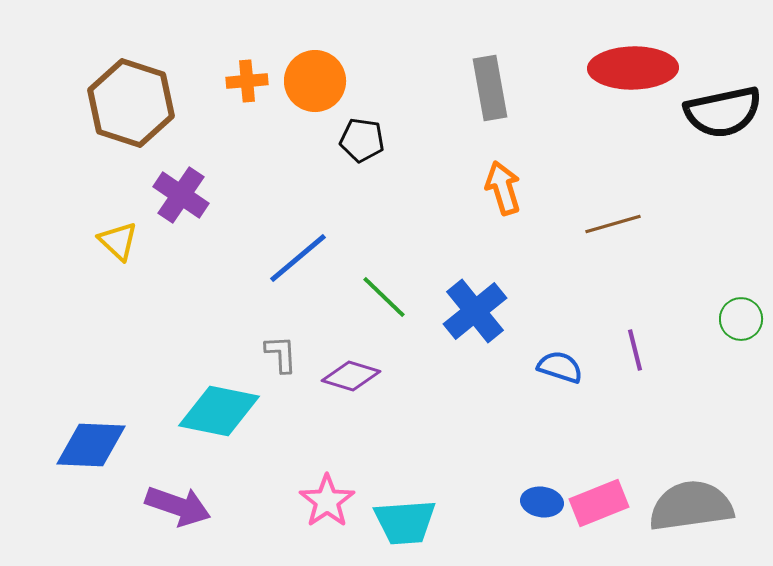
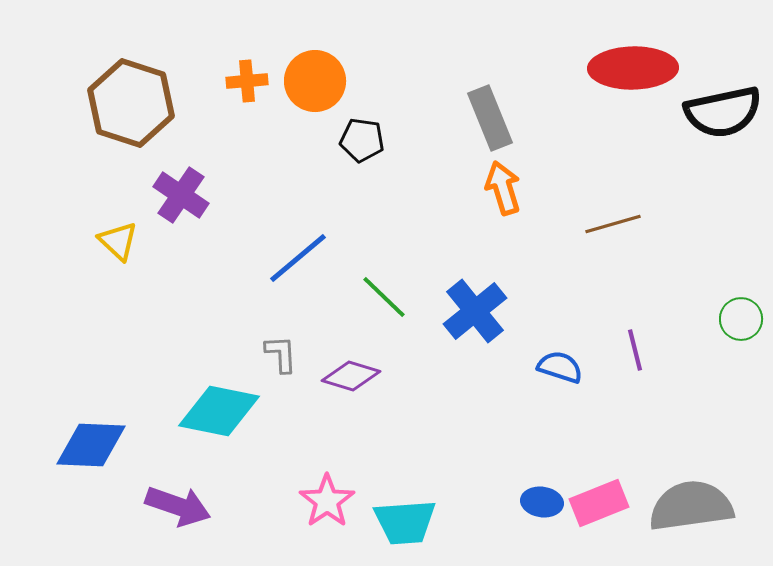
gray rectangle: moved 30 px down; rotated 12 degrees counterclockwise
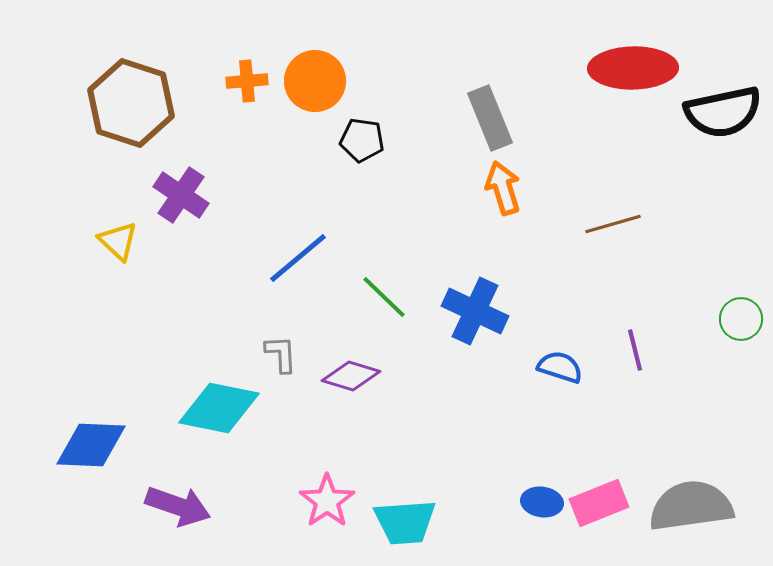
blue cross: rotated 26 degrees counterclockwise
cyan diamond: moved 3 px up
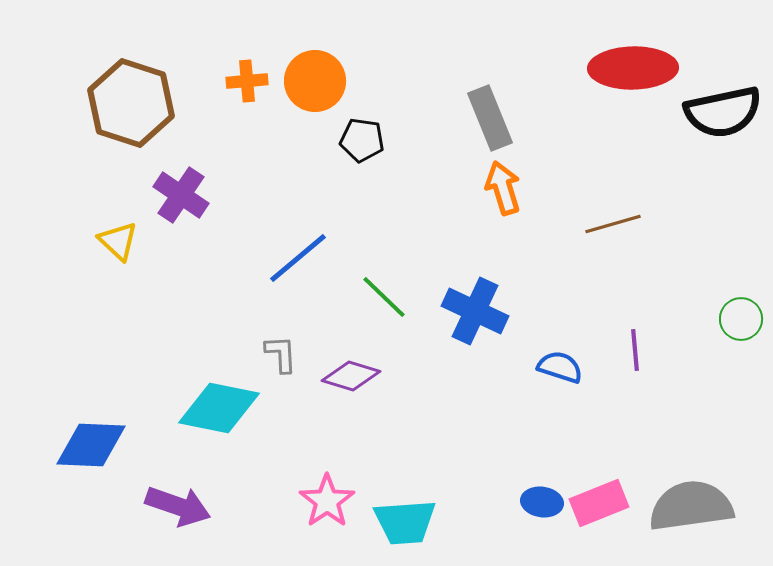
purple line: rotated 9 degrees clockwise
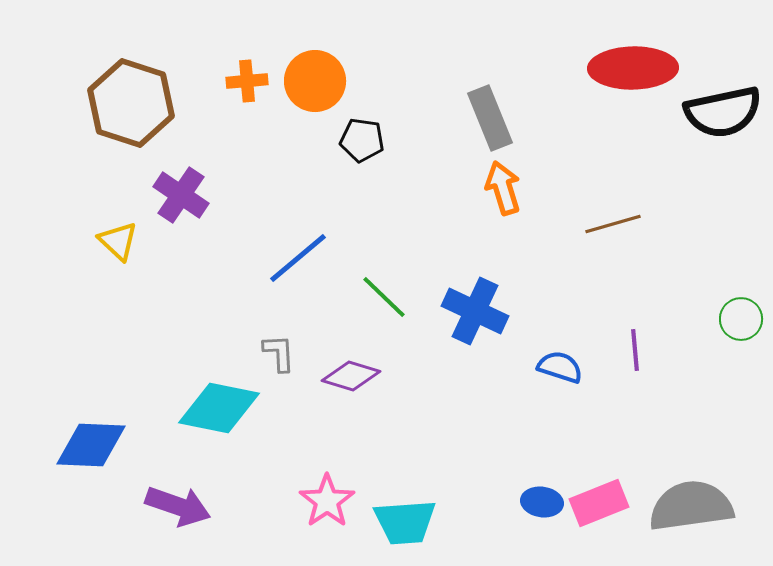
gray L-shape: moved 2 px left, 1 px up
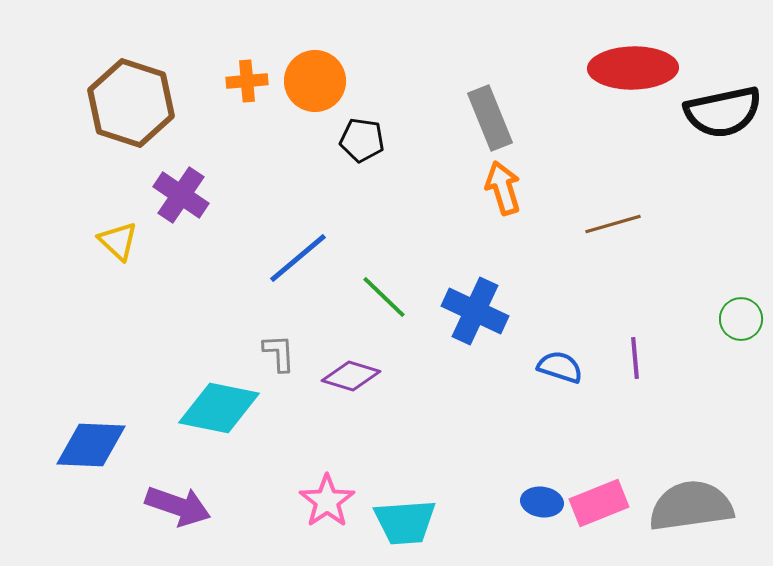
purple line: moved 8 px down
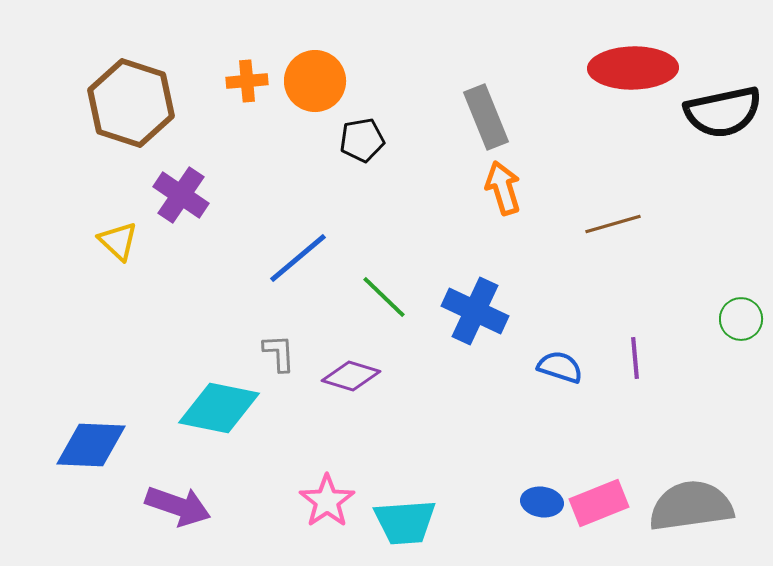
gray rectangle: moved 4 px left, 1 px up
black pentagon: rotated 18 degrees counterclockwise
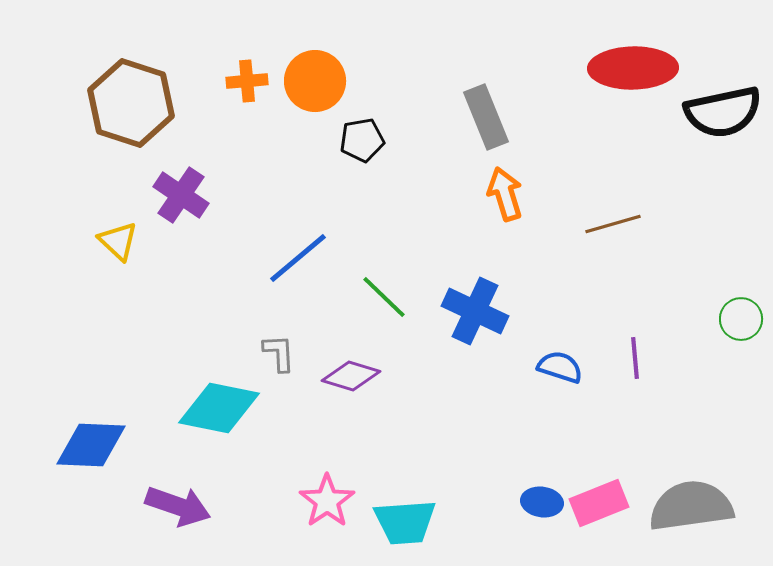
orange arrow: moved 2 px right, 6 px down
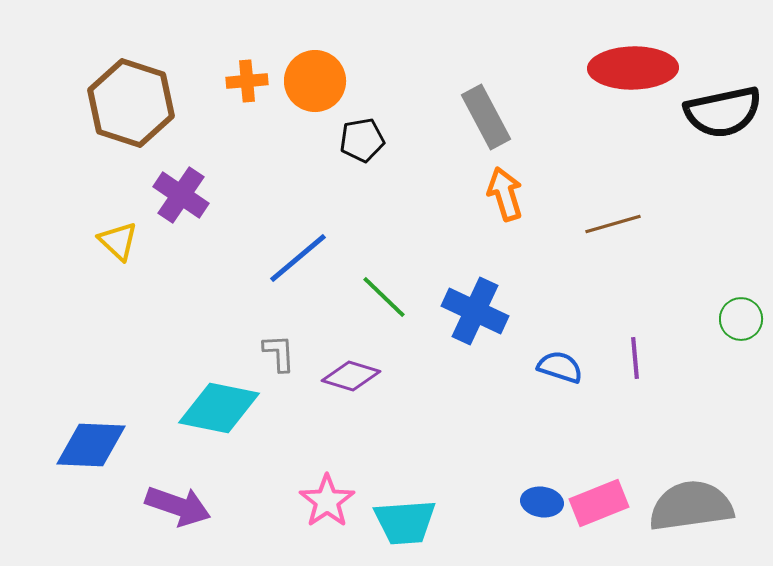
gray rectangle: rotated 6 degrees counterclockwise
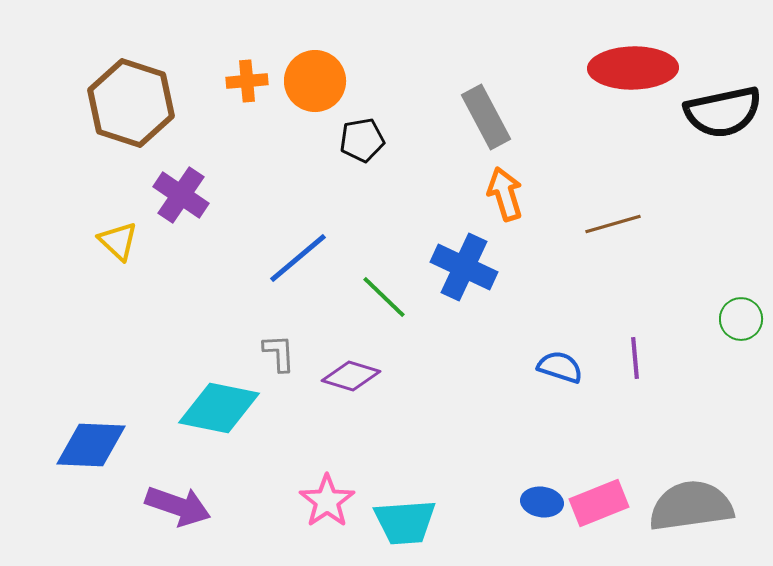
blue cross: moved 11 px left, 44 px up
